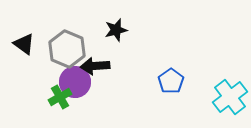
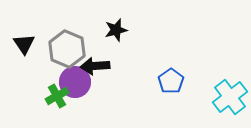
black triangle: rotated 20 degrees clockwise
green cross: moved 3 px left, 1 px up
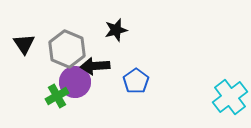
blue pentagon: moved 35 px left
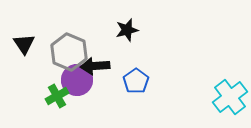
black star: moved 11 px right
gray hexagon: moved 2 px right, 3 px down
purple circle: moved 2 px right, 2 px up
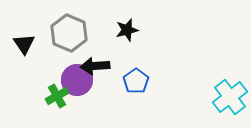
gray hexagon: moved 19 px up
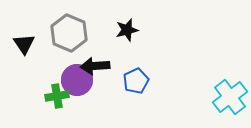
blue pentagon: rotated 10 degrees clockwise
green cross: rotated 20 degrees clockwise
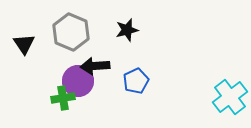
gray hexagon: moved 2 px right, 1 px up
purple circle: moved 1 px right, 1 px down
green cross: moved 6 px right, 2 px down
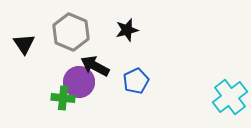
black arrow: rotated 32 degrees clockwise
purple circle: moved 1 px right, 1 px down
green cross: rotated 15 degrees clockwise
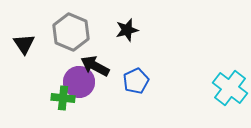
cyan cross: moved 9 px up; rotated 16 degrees counterclockwise
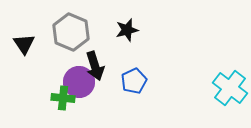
black arrow: rotated 136 degrees counterclockwise
blue pentagon: moved 2 px left
